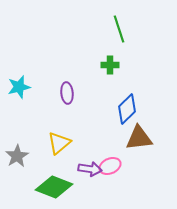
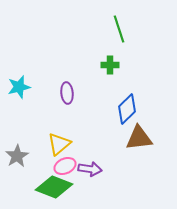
yellow triangle: moved 1 px down
pink ellipse: moved 45 px left
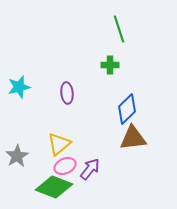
brown triangle: moved 6 px left
purple arrow: rotated 60 degrees counterclockwise
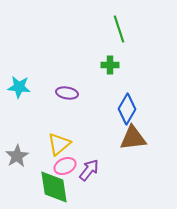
cyan star: rotated 20 degrees clockwise
purple ellipse: rotated 75 degrees counterclockwise
blue diamond: rotated 16 degrees counterclockwise
purple arrow: moved 1 px left, 1 px down
green diamond: rotated 60 degrees clockwise
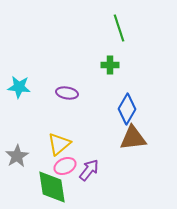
green line: moved 1 px up
green diamond: moved 2 px left
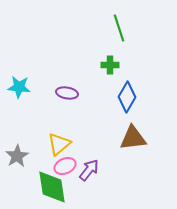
blue diamond: moved 12 px up
